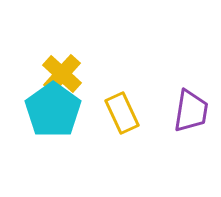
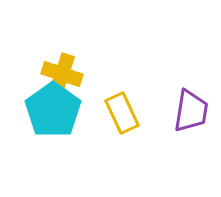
yellow cross: rotated 24 degrees counterclockwise
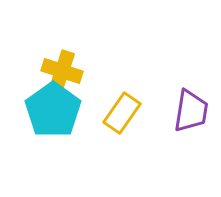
yellow cross: moved 3 px up
yellow rectangle: rotated 60 degrees clockwise
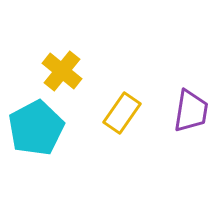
yellow cross: rotated 21 degrees clockwise
cyan pentagon: moved 17 px left, 18 px down; rotated 8 degrees clockwise
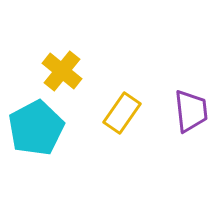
purple trapezoid: rotated 15 degrees counterclockwise
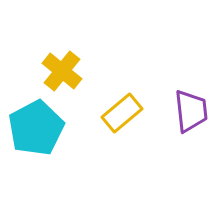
yellow rectangle: rotated 15 degrees clockwise
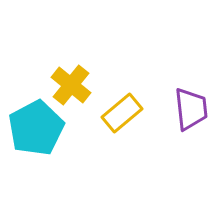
yellow cross: moved 9 px right, 14 px down
purple trapezoid: moved 2 px up
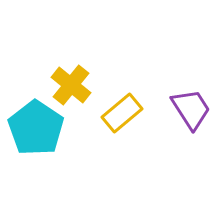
purple trapezoid: rotated 27 degrees counterclockwise
cyan pentagon: rotated 10 degrees counterclockwise
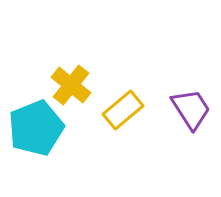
yellow rectangle: moved 1 px right, 3 px up
cyan pentagon: rotated 16 degrees clockwise
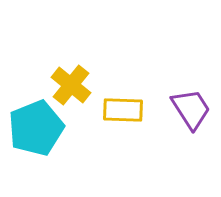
yellow rectangle: rotated 42 degrees clockwise
